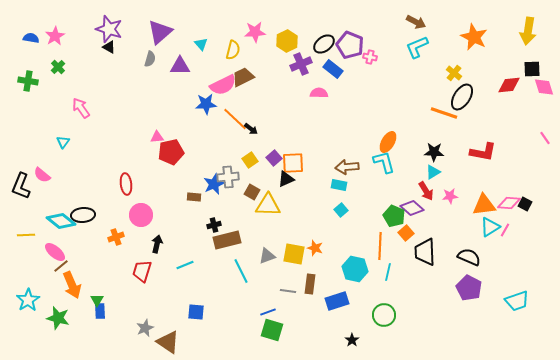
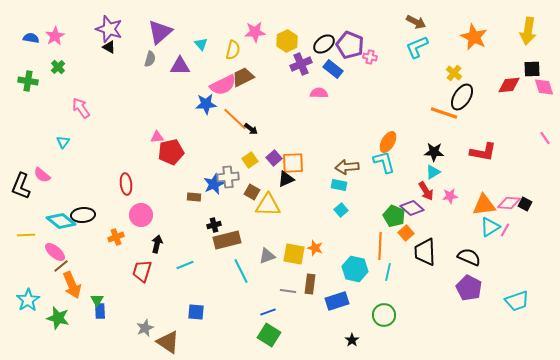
green square at (272, 330): moved 3 px left, 5 px down; rotated 15 degrees clockwise
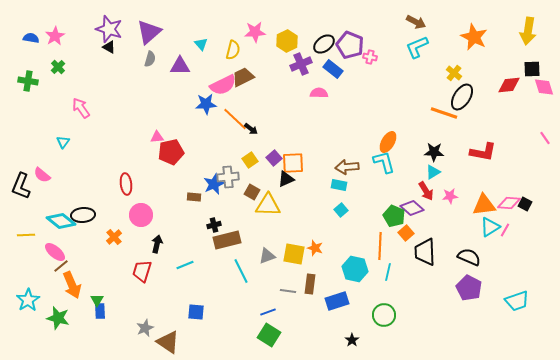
purple triangle at (160, 32): moved 11 px left
orange cross at (116, 237): moved 2 px left; rotated 21 degrees counterclockwise
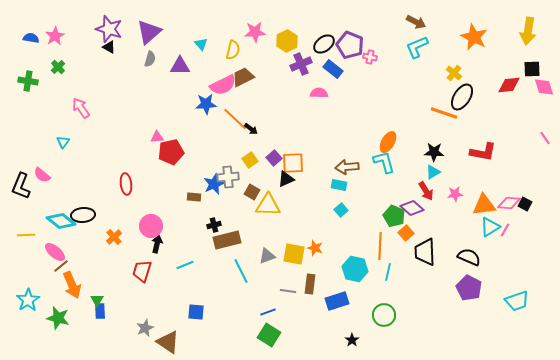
pink star at (450, 196): moved 5 px right, 2 px up
pink circle at (141, 215): moved 10 px right, 11 px down
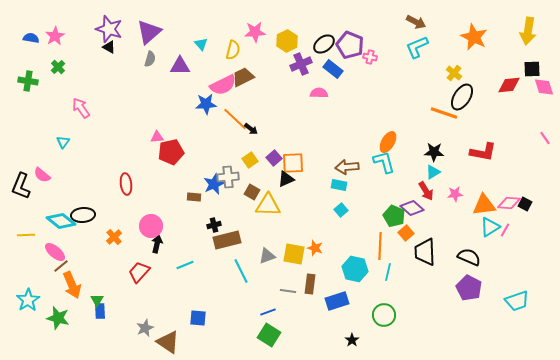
red trapezoid at (142, 271): moved 3 px left, 1 px down; rotated 25 degrees clockwise
blue square at (196, 312): moved 2 px right, 6 px down
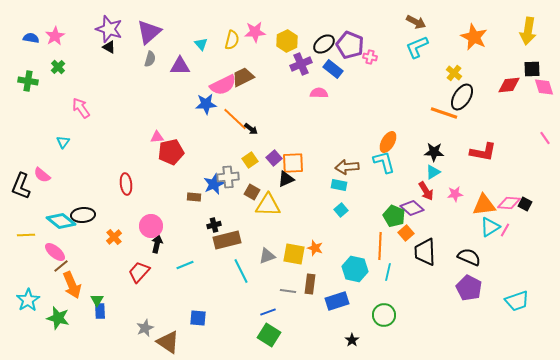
yellow semicircle at (233, 50): moved 1 px left, 10 px up
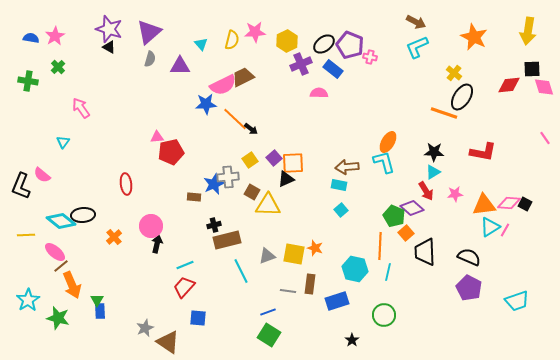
red trapezoid at (139, 272): moved 45 px right, 15 px down
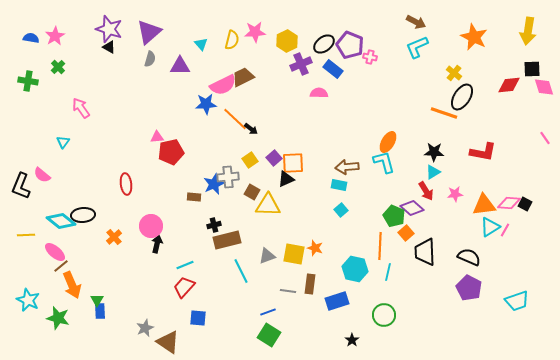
cyan star at (28, 300): rotated 15 degrees counterclockwise
